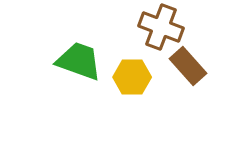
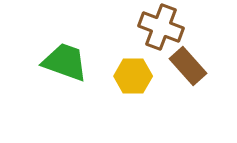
green trapezoid: moved 14 px left, 1 px down
yellow hexagon: moved 1 px right, 1 px up
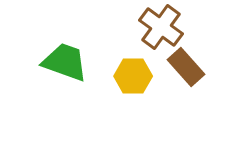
brown cross: rotated 15 degrees clockwise
brown rectangle: moved 2 px left, 1 px down
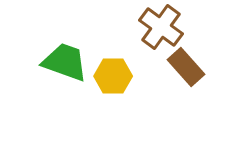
yellow hexagon: moved 20 px left
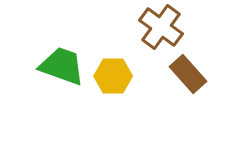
green trapezoid: moved 3 px left, 4 px down
brown rectangle: moved 2 px right, 7 px down
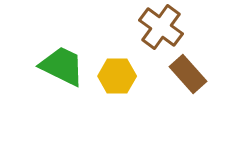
green trapezoid: rotated 6 degrees clockwise
yellow hexagon: moved 4 px right
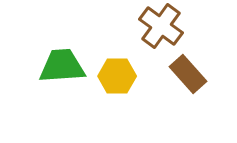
brown cross: moved 1 px up
green trapezoid: rotated 30 degrees counterclockwise
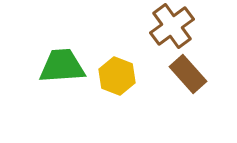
brown cross: moved 11 px right; rotated 18 degrees clockwise
yellow hexagon: rotated 21 degrees clockwise
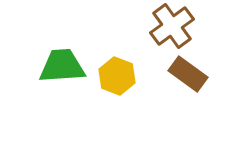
brown rectangle: rotated 12 degrees counterclockwise
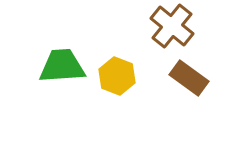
brown cross: rotated 15 degrees counterclockwise
brown rectangle: moved 1 px right, 4 px down
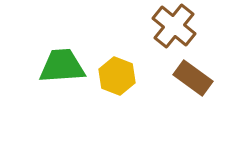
brown cross: moved 2 px right
brown rectangle: moved 4 px right
